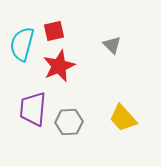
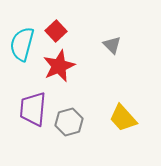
red square: moved 2 px right; rotated 30 degrees counterclockwise
gray hexagon: rotated 12 degrees counterclockwise
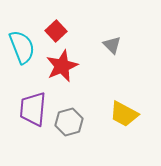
cyan semicircle: moved 3 px down; rotated 144 degrees clockwise
red star: moved 3 px right
yellow trapezoid: moved 1 px right, 4 px up; rotated 20 degrees counterclockwise
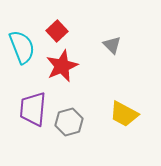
red square: moved 1 px right
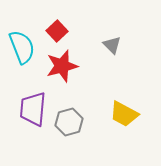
red star: rotated 8 degrees clockwise
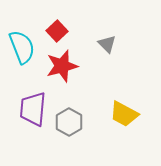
gray triangle: moved 5 px left, 1 px up
gray hexagon: rotated 16 degrees counterclockwise
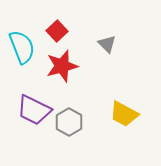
purple trapezoid: moved 1 px right, 1 px down; rotated 69 degrees counterclockwise
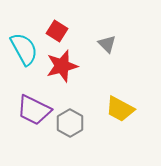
red square: rotated 15 degrees counterclockwise
cyan semicircle: moved 2 px right, 2 px down; rotated 8 degrees counterclockwise
yellow trapezoid: moved 4 px left, 5 px up
gray hexagon: moved 1 px right, 1 px down
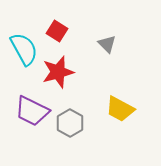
red star: moved 4 px left, 6 px down
purple trapezoid: moved 2 px left, 1 px down
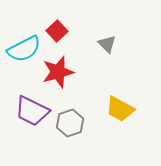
red square: rotated 15 degrees clockwise
cyan semicircle: rotated 92 degrees clockwise
gray hexagon: rotated 12 degrees clockwise
